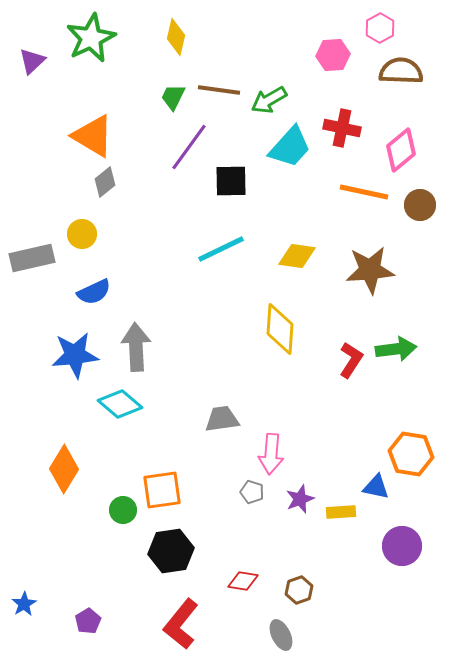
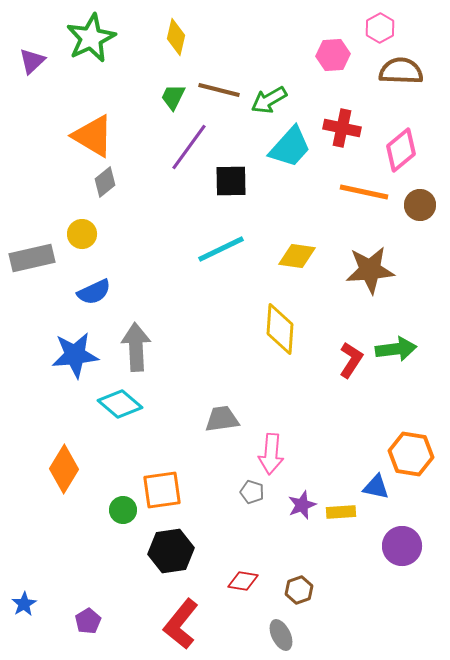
brown line at (219, 90): rotated 6 degrees clockwise
purple star at (300, 499): moved 2 px right, 6 px down
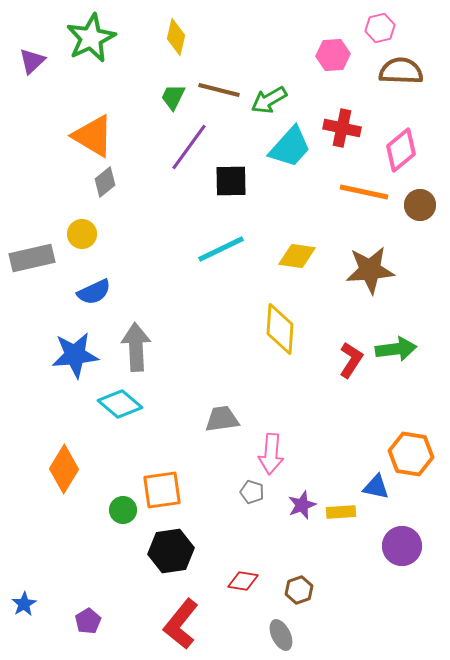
pink hexagon at (380, 28): rotated 16 degrees clockwise
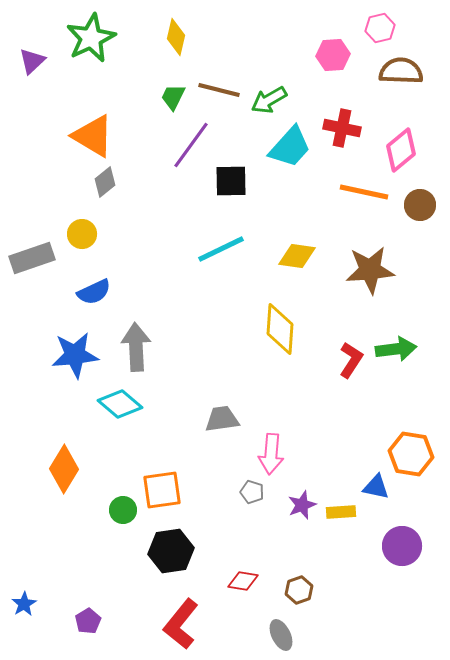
purple line at (189, 147): moved 2 px right, 2 px up
gray rectangle at (32, 258): rotated 6 degrees counterclockwise
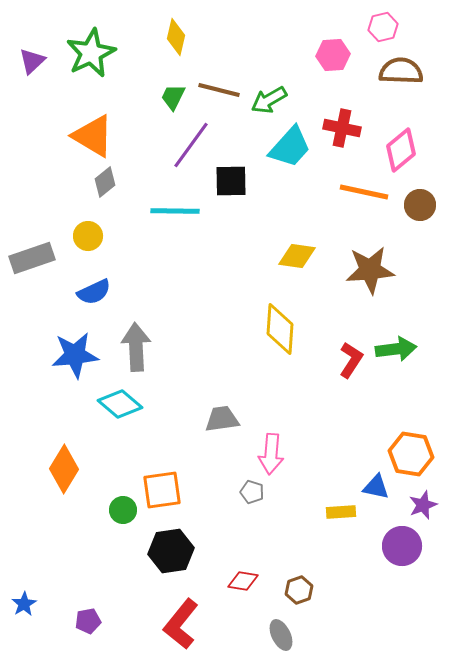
pink hexagon at (380, 28): moved 3 px right, 1 px up
green star at (91, 38): moved 15 px down
yellow circle at (82, 234): moved 6 px right, 2 px down
cyan line at (221, 249): moved 46 px left, 38 px up; rotated 27 degrees clockwise
purple star at (302, 505): moved 121 px right
purple pentagon at (88, 621): rotated 20 degrees clockwise
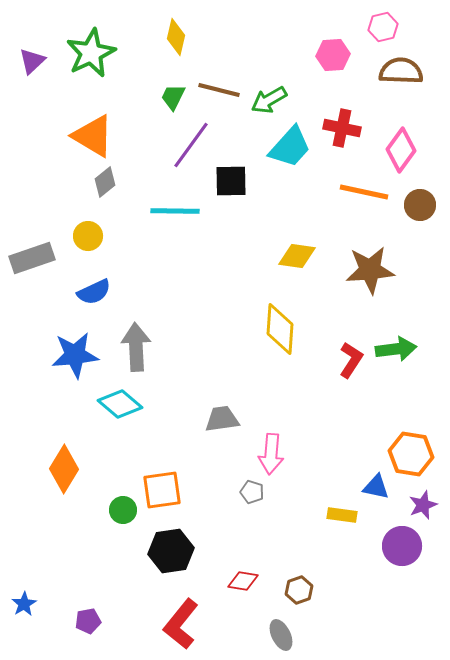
pink diamond at (401, 150): rotated 15 degrees counterclockwise
yellow rectangle at (341, 512): moved 1 px right, 3 px down; rotated 12 degrees clockwise
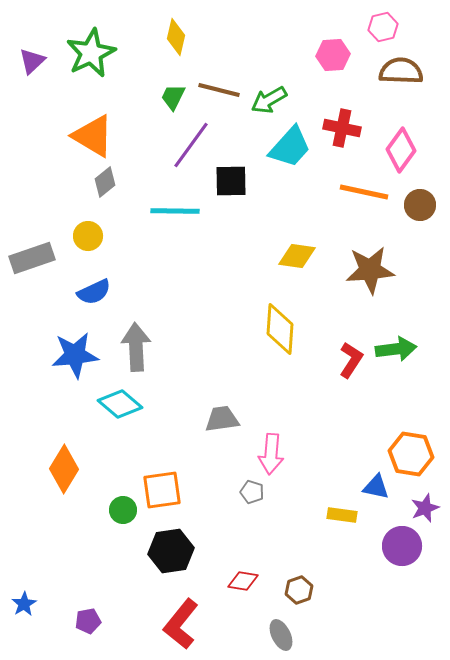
purple star at (423, 505): moved 2 px right, 3 px down
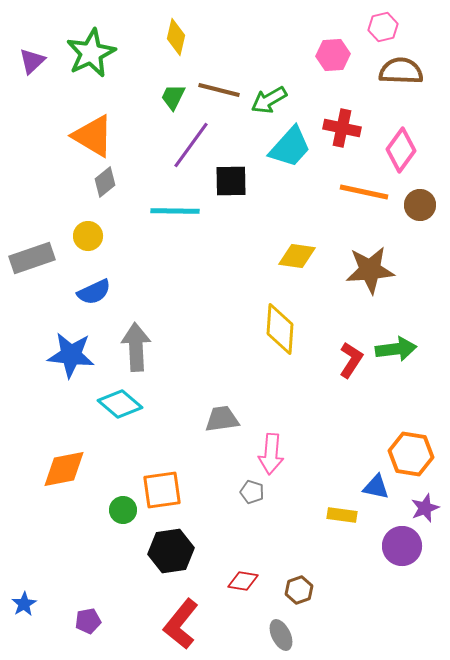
blue star at (75, 355): moved 4 px left; rotated 12 degrees clockwise
orange diamond at (64, 469): rotated 48 degrees clockwise
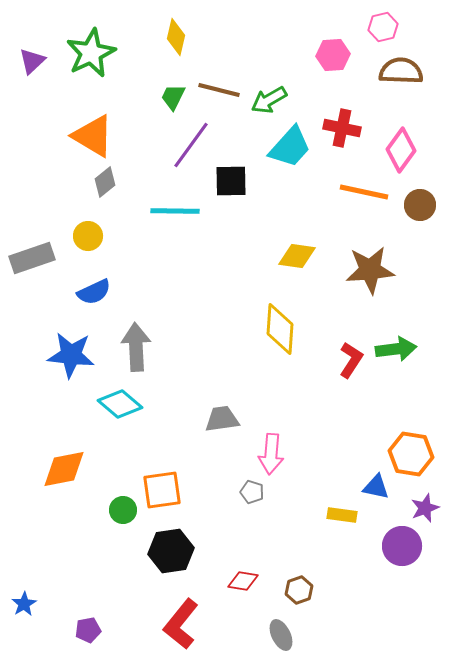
purple pentagon at (88, 621): moved 9 px down
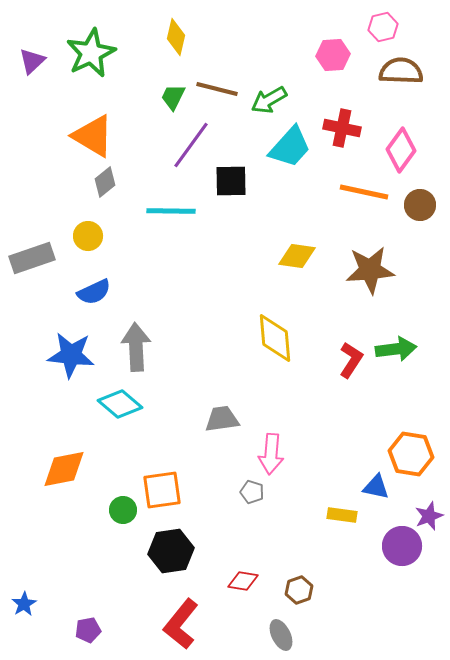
brown line at (219, 90): moved 2 px left, 1 px up
cyan line at (175, 211): moved 4 px left
yellow diamond at (280, 329): moved 5 px left, 9 px down; rotated 9 degrees counterclockwise
purple star at (425, 508): moved 4 px right, 8 px down
